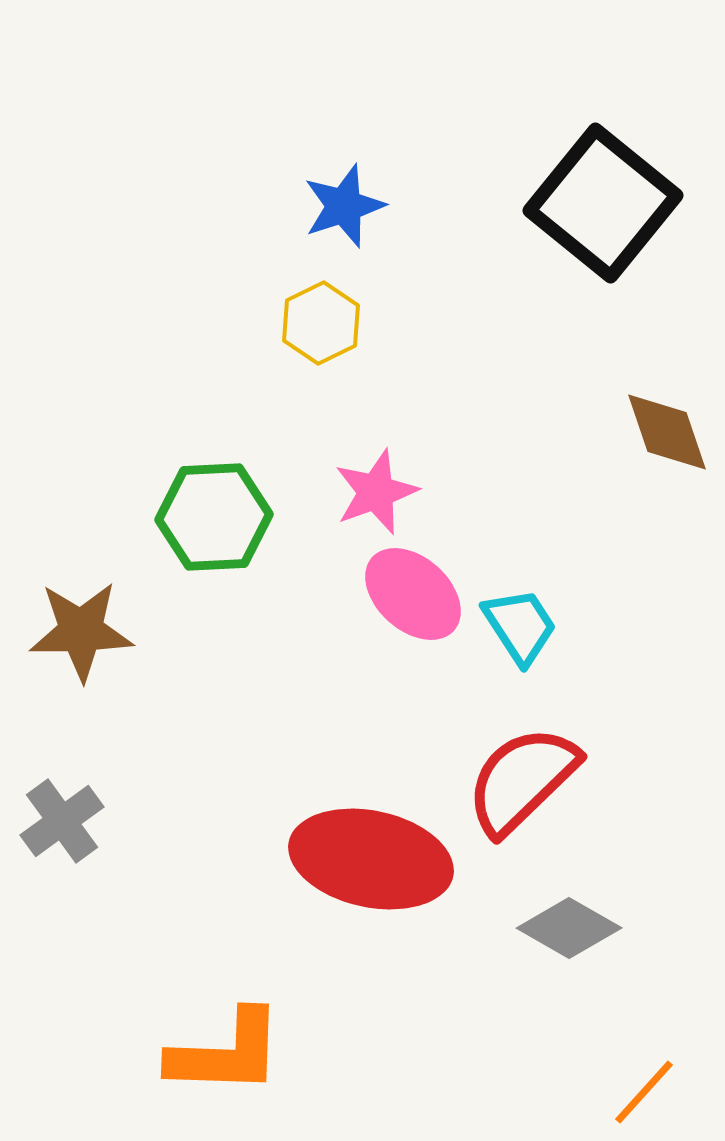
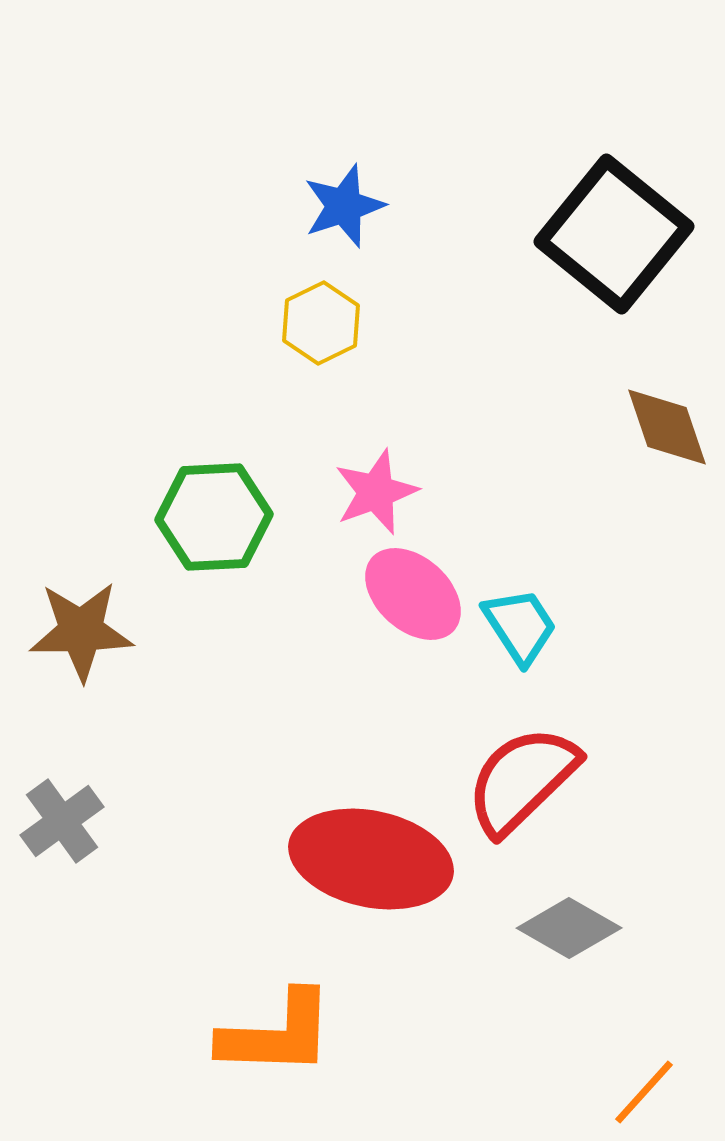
black square: moved 11 px right, 31 px down
brown diamond: moved 5 px up
orange L-shape: moved 51 px right, 19 px up
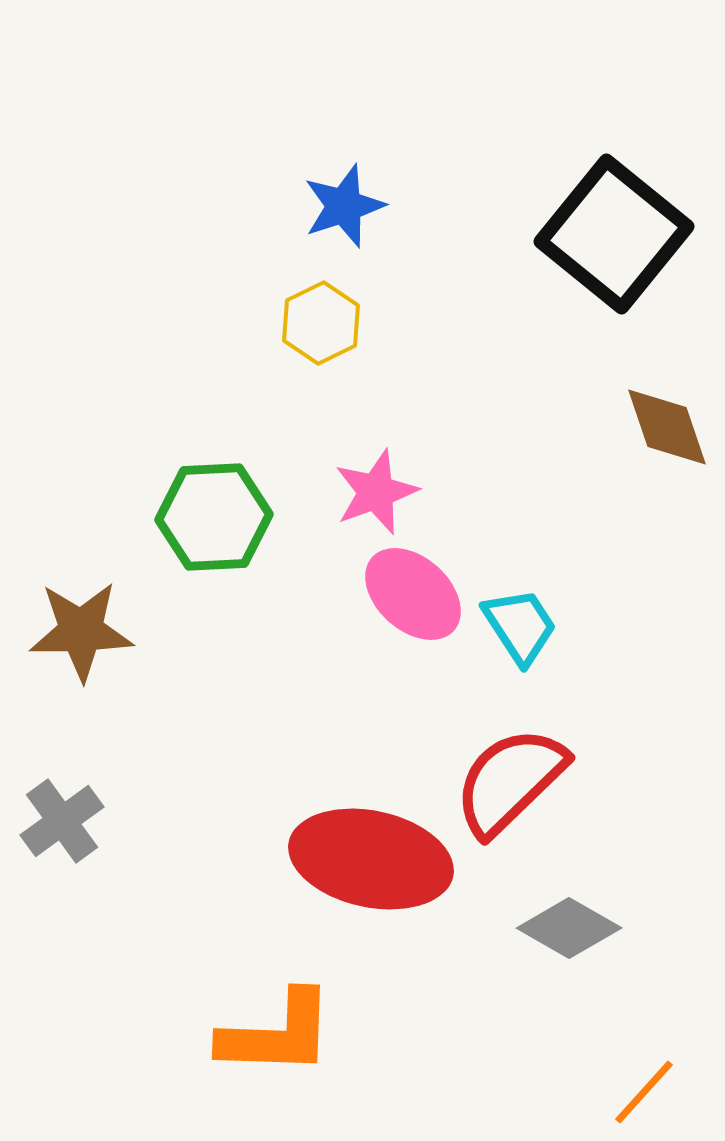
red semicircle: moved 12 px left, 1 px down
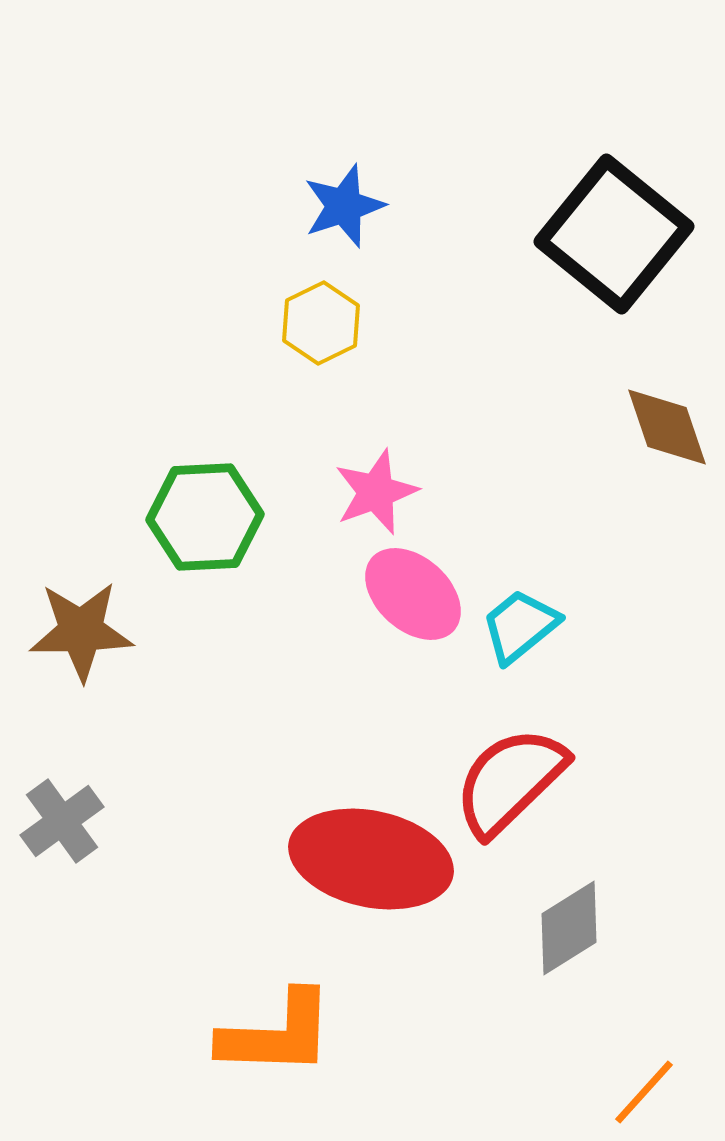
green hexagon: moved 9 px left
cyan trapezoid: rotated 96 degrees counterclockwise
gray diamond: rotated 62 degrees counterclockwise
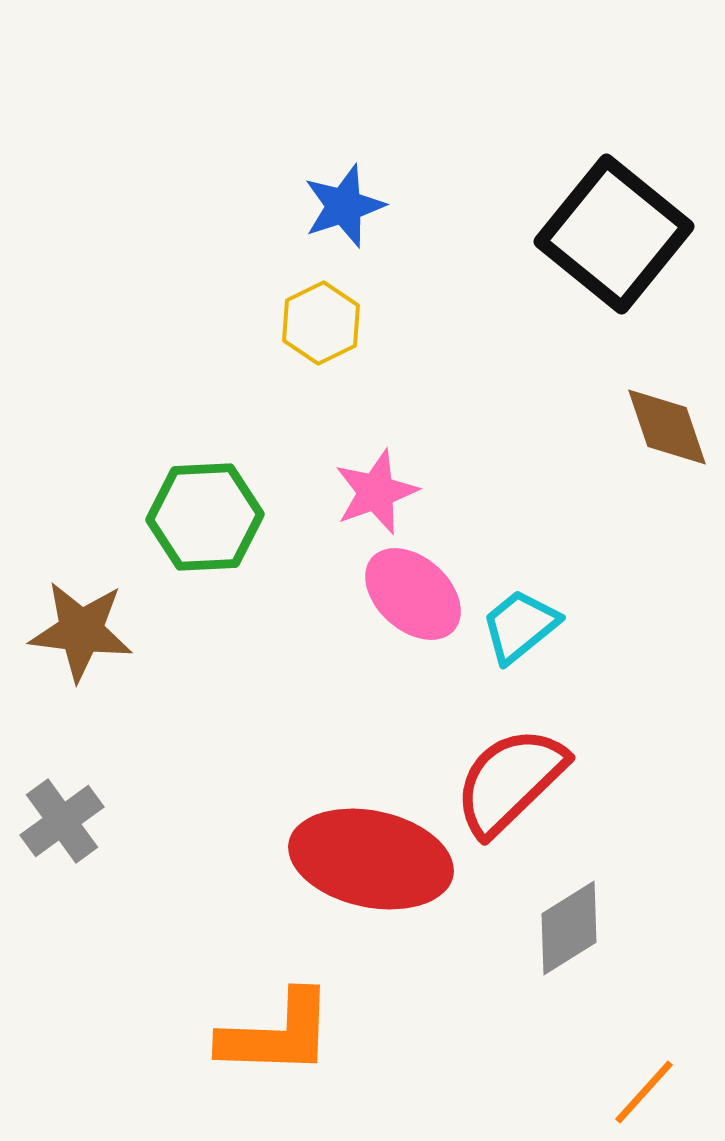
brown star: rotated 8 degrees clockwise
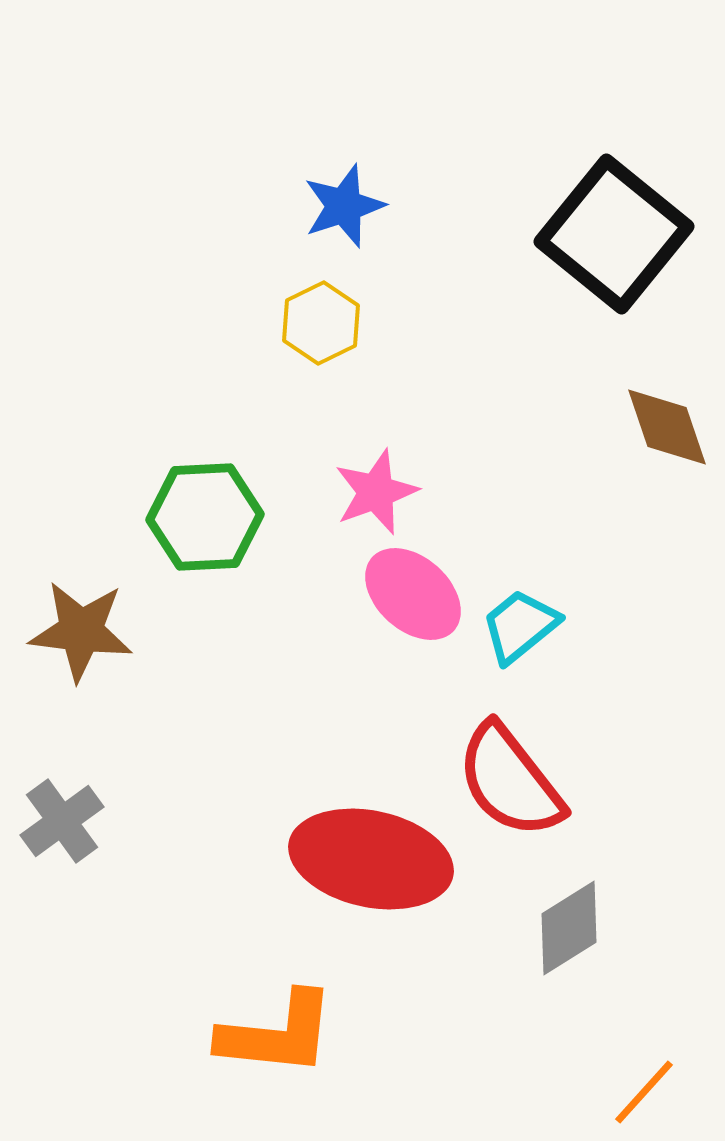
red semicircle: rotated 84 degrees counterclockwise
orange L-shape: rotated 4 degrees clockwise
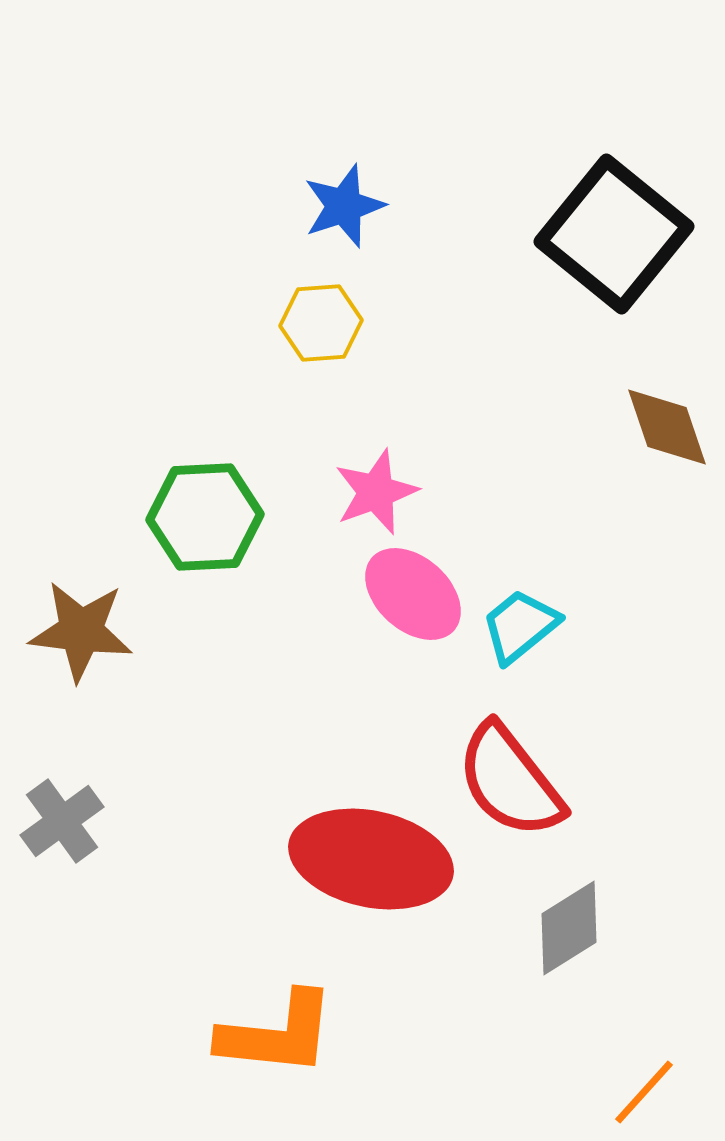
yellow hexagon: rotated 22 degrees clockwise
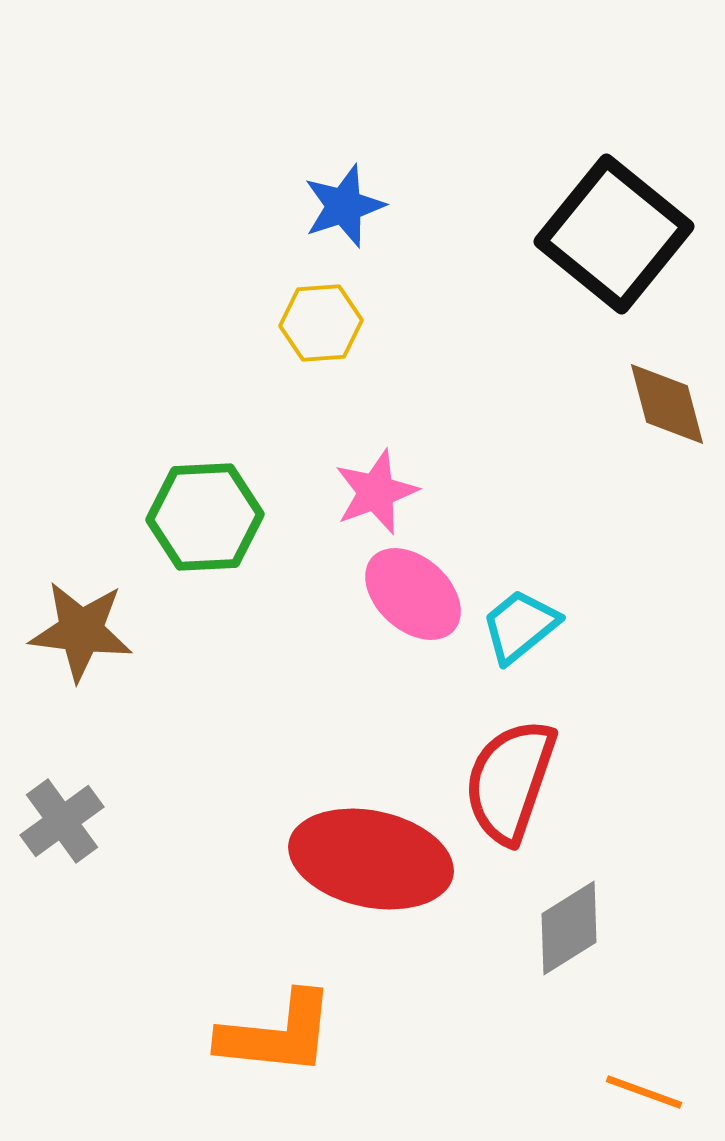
brown diamond: moved 23 px up; rotated 4 degrees clockwise
red semicircle: rotated 57 degrees clockwise
orange line: rotated 68 degrees clockwise
